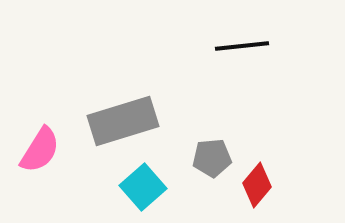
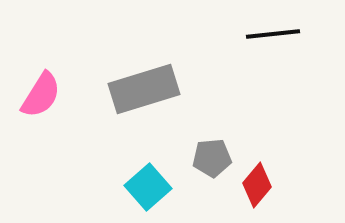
black line: moved 31 px right, 12 px up
gray rectangle: moved 21 px right, 32 px up
pink semicircle: moved 1 px right, 55 px up
cyan square: moved 5 px right
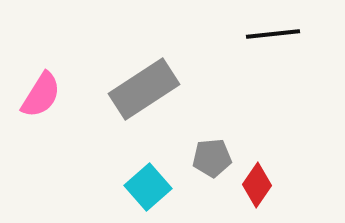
gray rectangle: rotated 16 degrees counterclockwise
red diamond: rotated 6 degrees counterclockwise
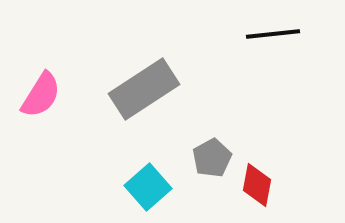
gray pentagon: rotated 24 degrees counterclockwise
red diamond: rotated 24 degrees counterclockwise
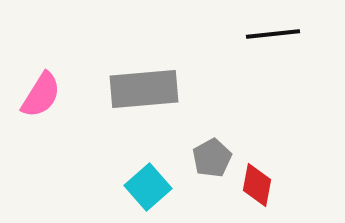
gray rectangle: rotated 28 degrees clockwise
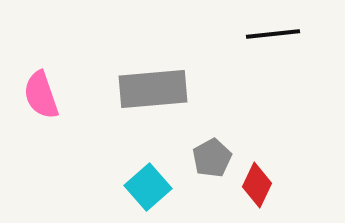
gray rectangle: moved 9 px right
pink semicircle: rotated 129 degrees clockwise
red diamond: rotated 15 degrees clockwise
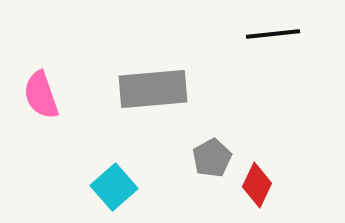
cyan square: moved 34 px left
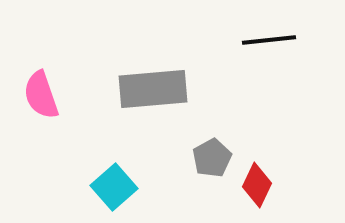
black line: moved 4 px left, 6 px down
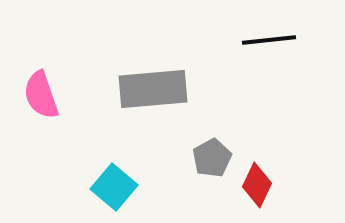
cyan square: rotated 9 degrees counterclockwise
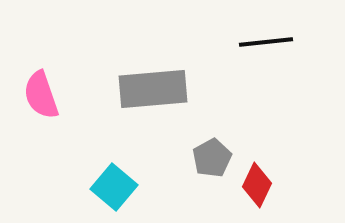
black line: moved 3 px left, 2 px down
